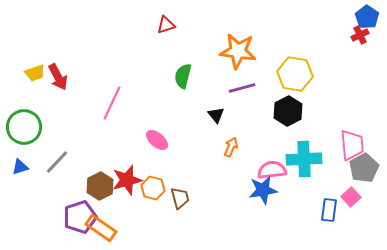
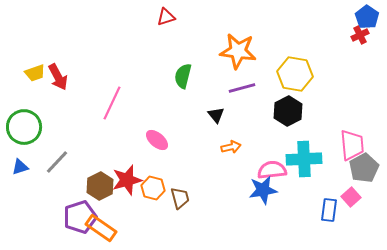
red triangle: moved 8 px up
orange arrow: rotated 54 degrees clockwise
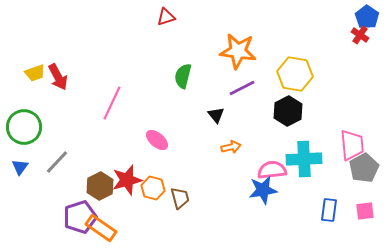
red cross: rotated 30 degrees counterclockwise
purple line: rotated 12 degrees counterclockwise
blue triangle: rotated 36 degrees counterclockwise
pink square: moved 14 px right, 14 px down; rotated 36 degrees clockwise
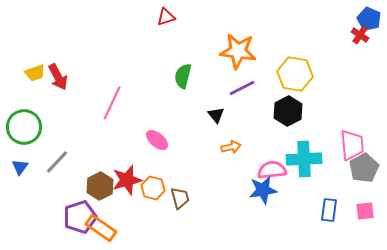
blue pentagon: moved 2 px right, 2 px down; rotated 10 degrees counterclockwise
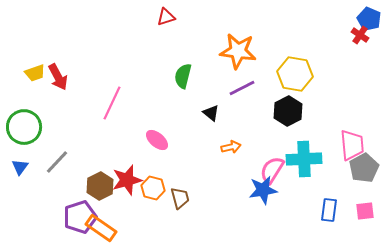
black triangle: moved 5 px left, 2 px up; rotated 12 degrees counterclockwise
pink semicircle: rotated 52 degrees counterclockwise
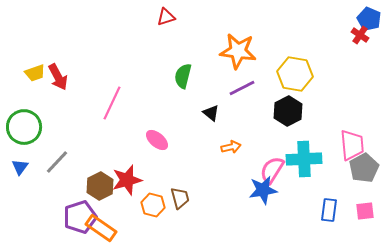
orange hexagon: moved 17 px down
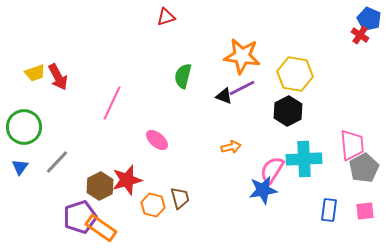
orange star: moved 4 px right, 5 px down
black triangle: moved 13 px right, 17 px up; rotated 18 degrees counterclockwise
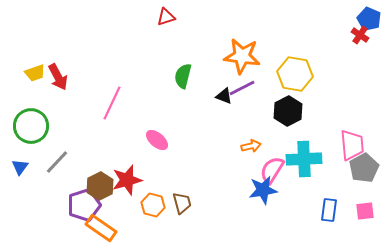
green circle: moved 7 px right, 1 px up
orange arrow: moved 20 px right, 1 px up
brown trapezoid: moved 2 px right, 5 px down
purple pentagon: moved 4 px right, 12 px up
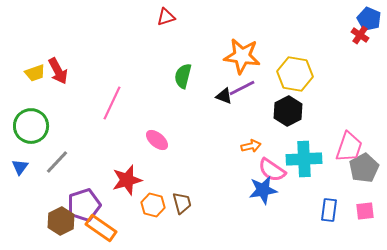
red arrow: moved 6 px up
pink trapezoid: moved 3 px left, 2 px down; rotated 24 degrees clockwise
pink semicircle: rotated 88 degrees counterclockwise
brown hexagon: moved 39 px left, 35 px down
